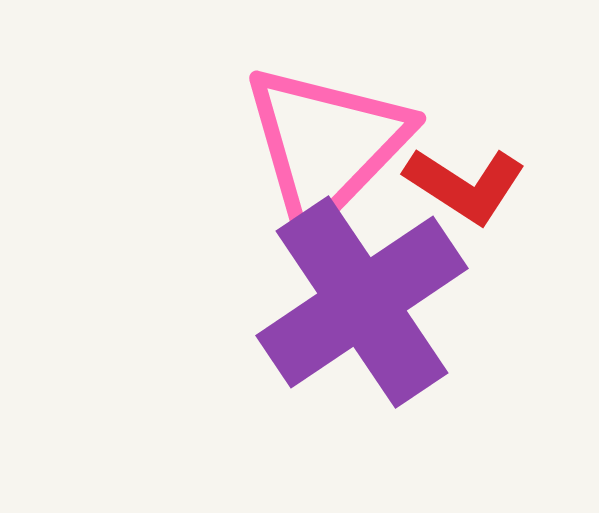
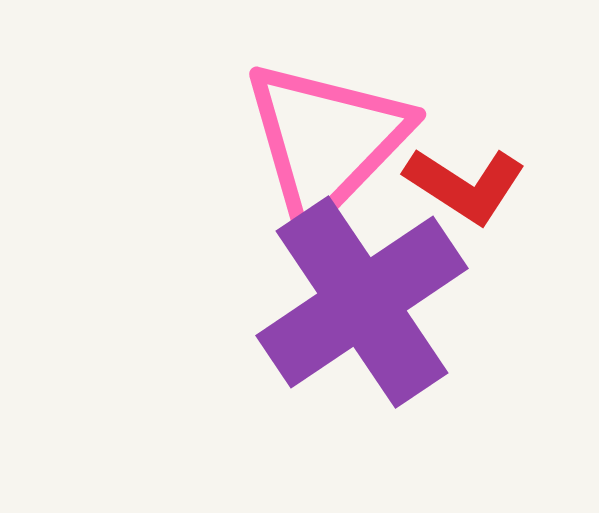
pink triangle: moved 4 px up
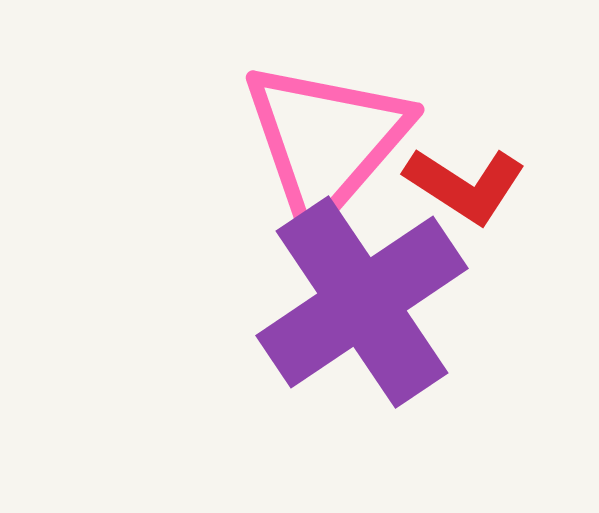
pink triangle: rotated 3 degrees counterclockwise
